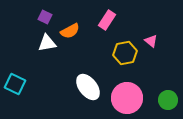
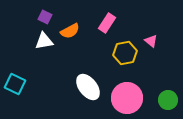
pink rectangle: moved 3 px down
white triangle: moved 3 px left, 2 px up
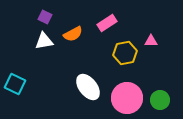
pink rectangle: rotated 24 degrees clockwise
orange semicircle: moved 3 px right, 3 px down
pink triangle: rotated 40 degrees counterclockwise
green circle: moved 8 px left
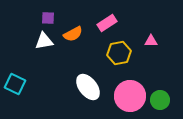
purple square: moved 3 px right, 1 px down; rotated 24 degrees counterclockwise
yellow hexagon: moved 6 px left
pink circle: moved 3 px right, 2 px up
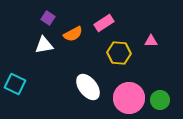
purple square: rotated 32 degrees clockwise
pink rectangle: moved 3 px left
white triangle: moved 4 px down
yellow hexagon: rotated 15 degrees clockwise
pink circle: moved 1 px left, 2 px down
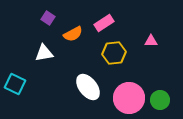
white triangle: moved 8 px down
yellow hexagon: moved 5 px left; rotated 10 degrees counterclockwise
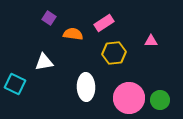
purple square: moved 1 px right
orange semicircle: rotated 144 degrees counterclockwise
white triangle: moved 9 px down
white ellipse: moved 2 px left; rotated 36 degrees clockwise
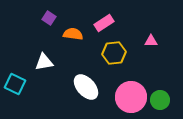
white ellipse: rotated 40 degrees counterclockwise
pink circle: moved 2 px right, 1 px up
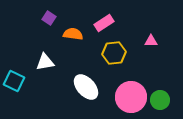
white triangle: moved 1 px right
cyan square: moved 1 px left, 3 px up
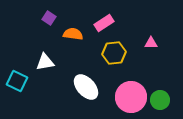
pink triangle: moved 2 px down
cyan square: moved 3 px right
